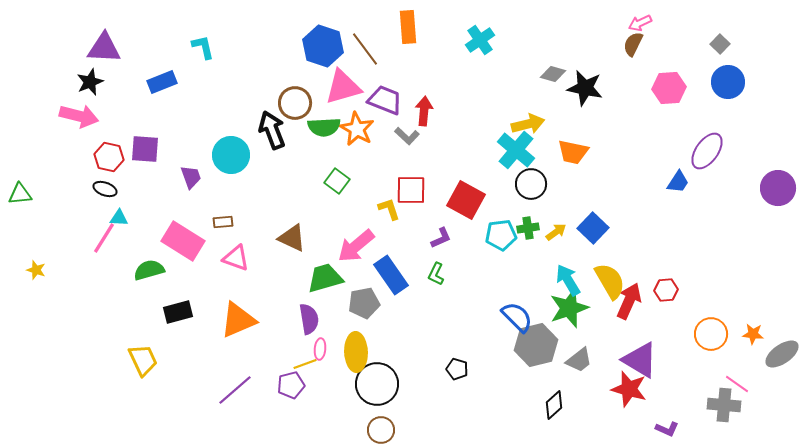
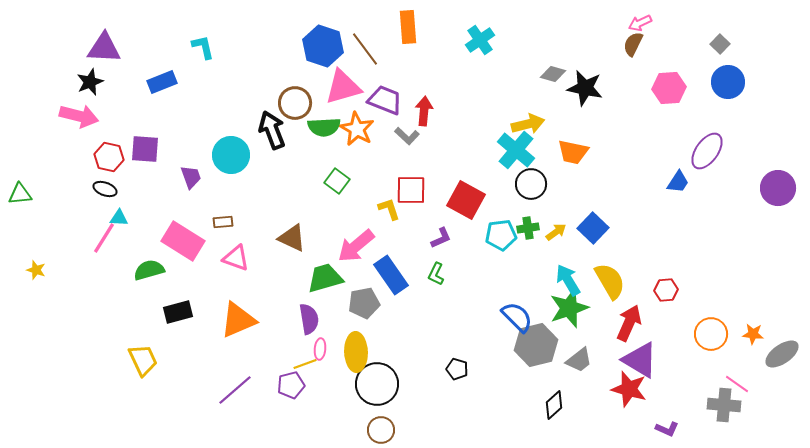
red arrow at (629, 301): moved 22 px down
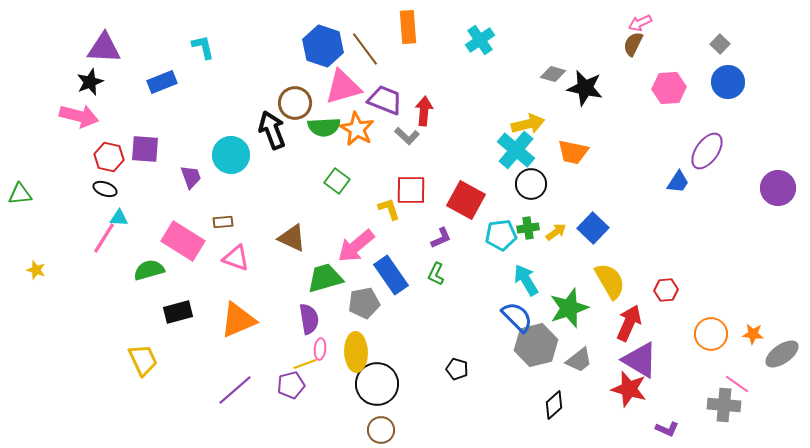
cyan arrow at (568, 280): moved 42 px left
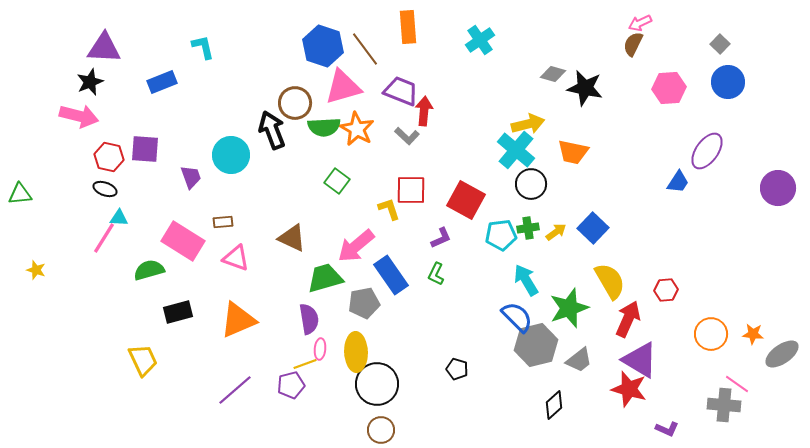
purple trapezoid at (385, 100): moved 16 px right, 9 px up
red arrow at (629, 323): moved 1 px left, 4 px up
